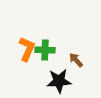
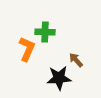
green cross: moved 18 px up
black star: moved 3 px up
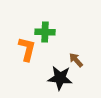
orange L-shape: rotated 10 degrees counterclockwise
black star: moved 1 px right; rotated 10 degrees clockwise
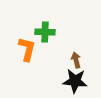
brown arrow: rotated 28 degrees clockwise
black star: moved 15 px right, 3 px down
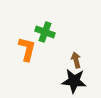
green cross: rotated 18 degrees clockwise
black star: moved 1 px left
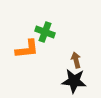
orange L-shape: rotated 70 degrees clockwise
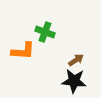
orange L-shape: moved 4 px left, 2 px down; rotated 10 degrees clockwise
brown arrow: rotated 70 degrees clockwise
